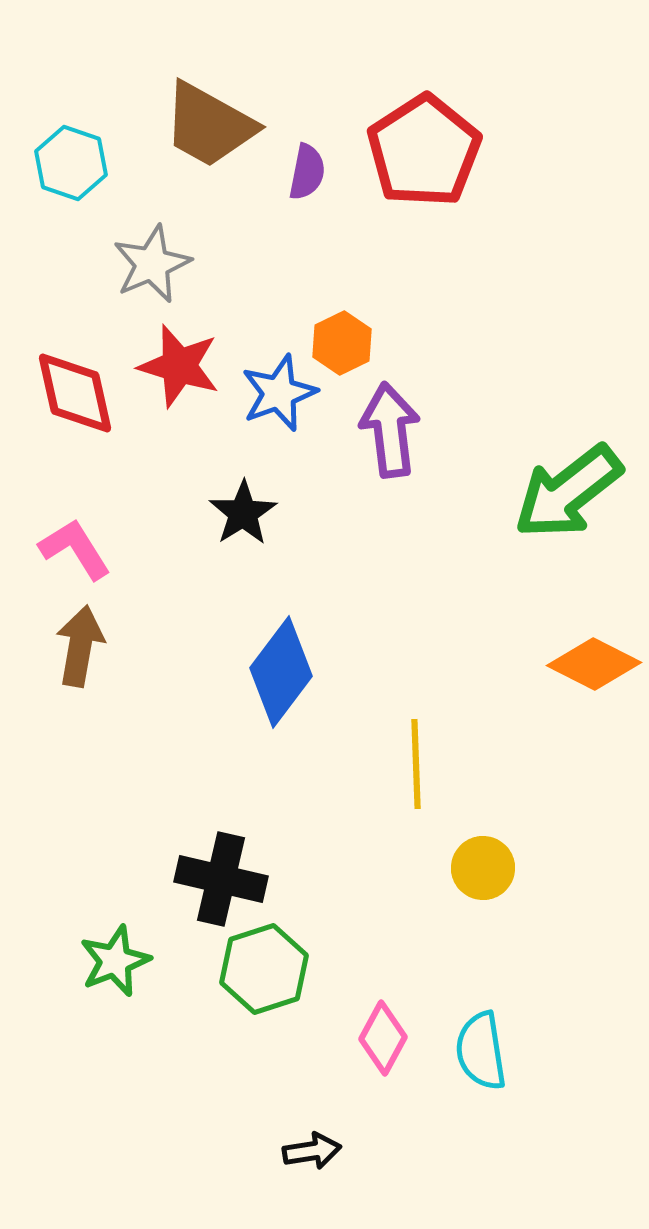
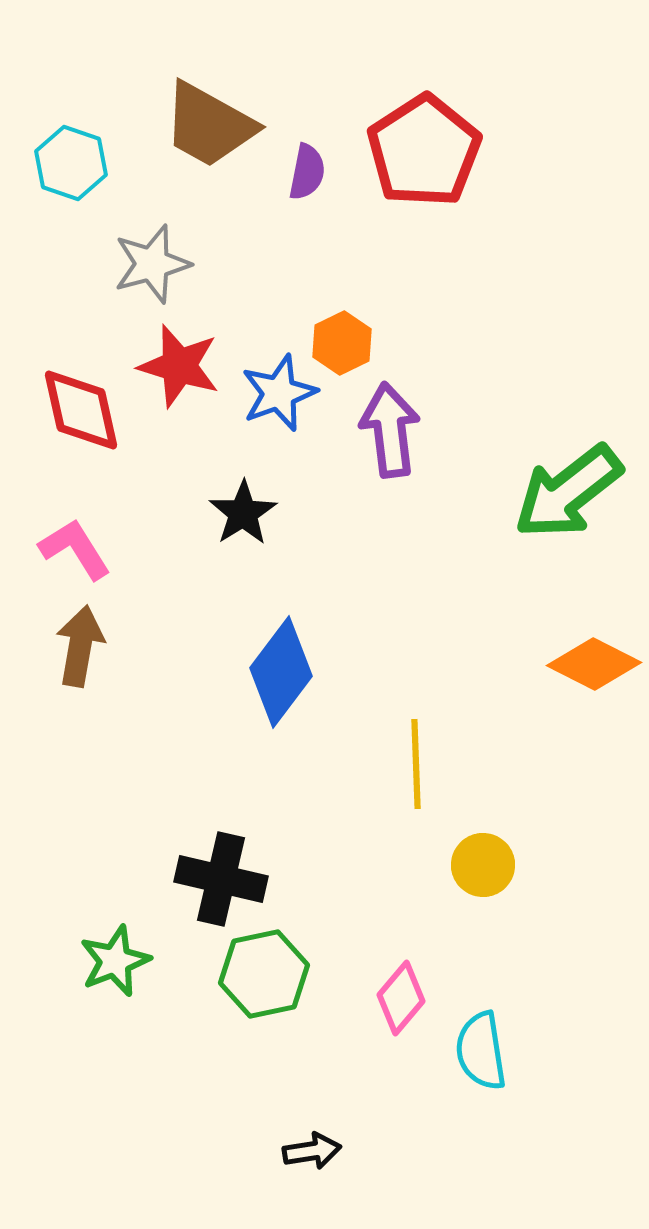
gray star: rotated 8 degrees clockwise
red diamond: moved 6 px right, 17 px down
yellow circle: moved 3 px up
green hexagon: moved 5 px down; rotated 6 degrees clockwise
pink diamond: moved 18 px right, 40 px up; rotated 12 degrees clockwise
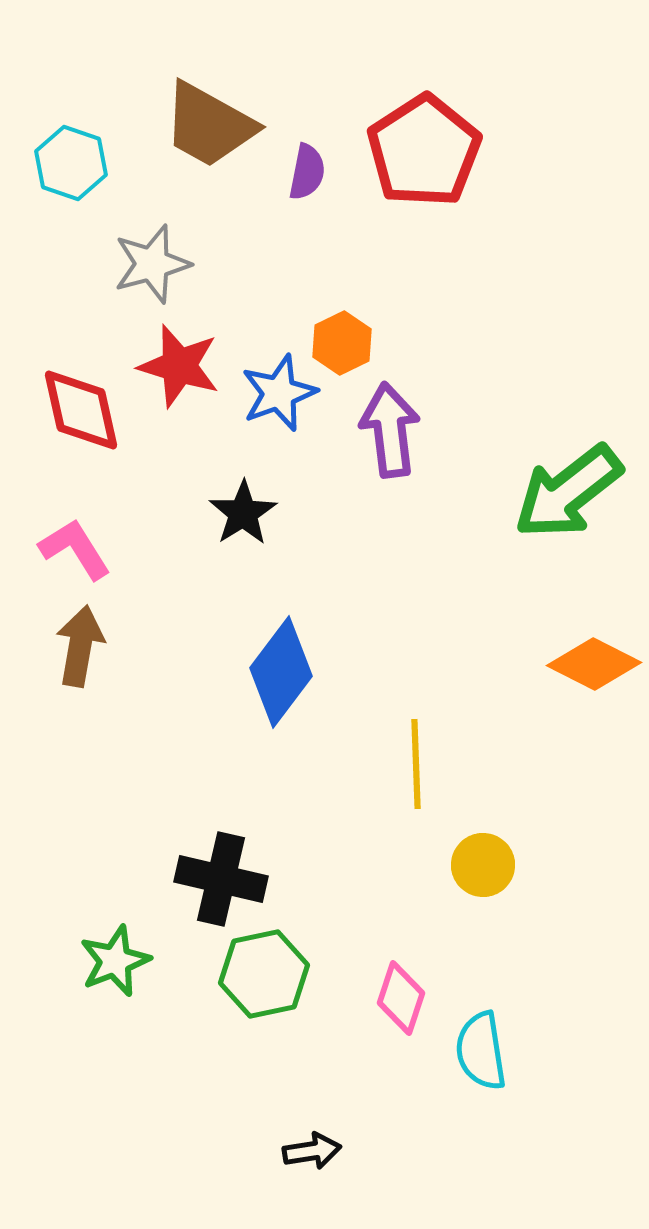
pink diamond: rotated 22 degrees counterclockwise
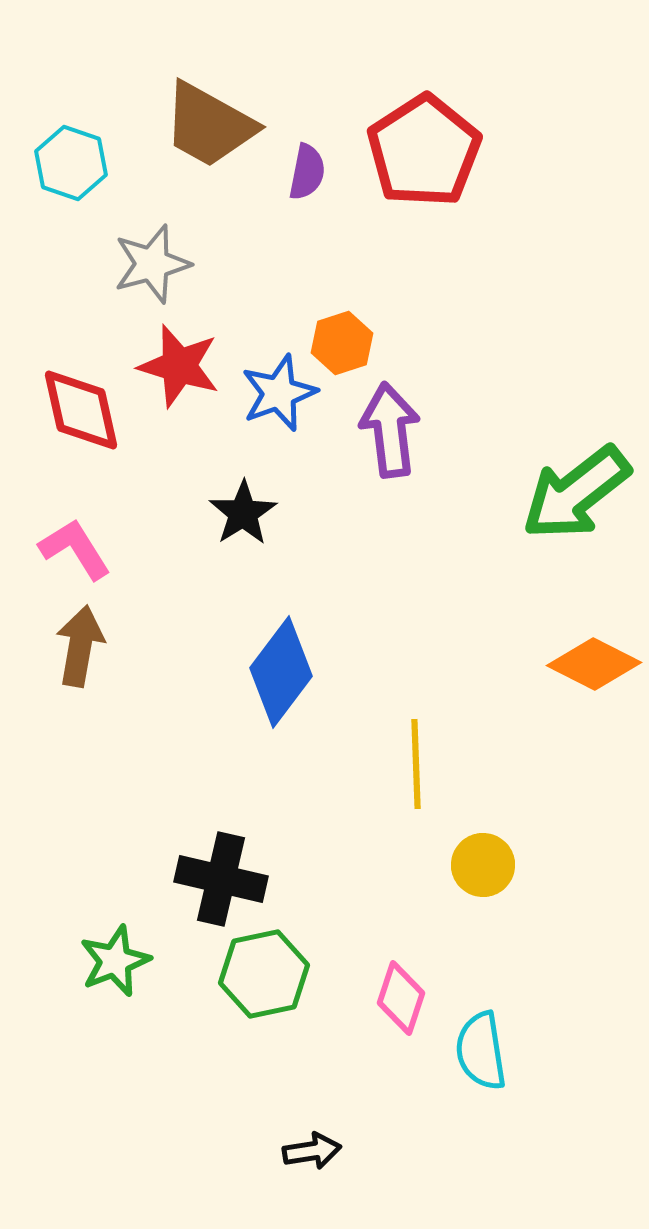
orange hexagon: rotated 8 degrees clockwise
green arrow: moved 8 px right, 1 px down
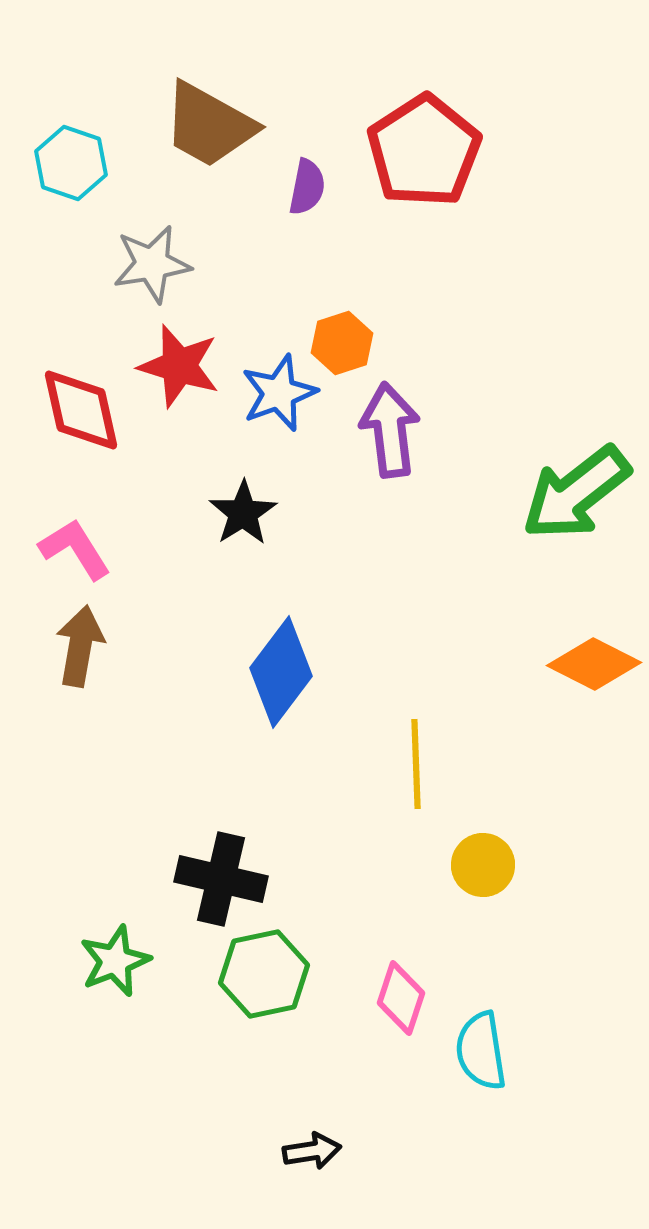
purple semicircle: moved 15 px down
gray star: rotated 6 degrees clockwise
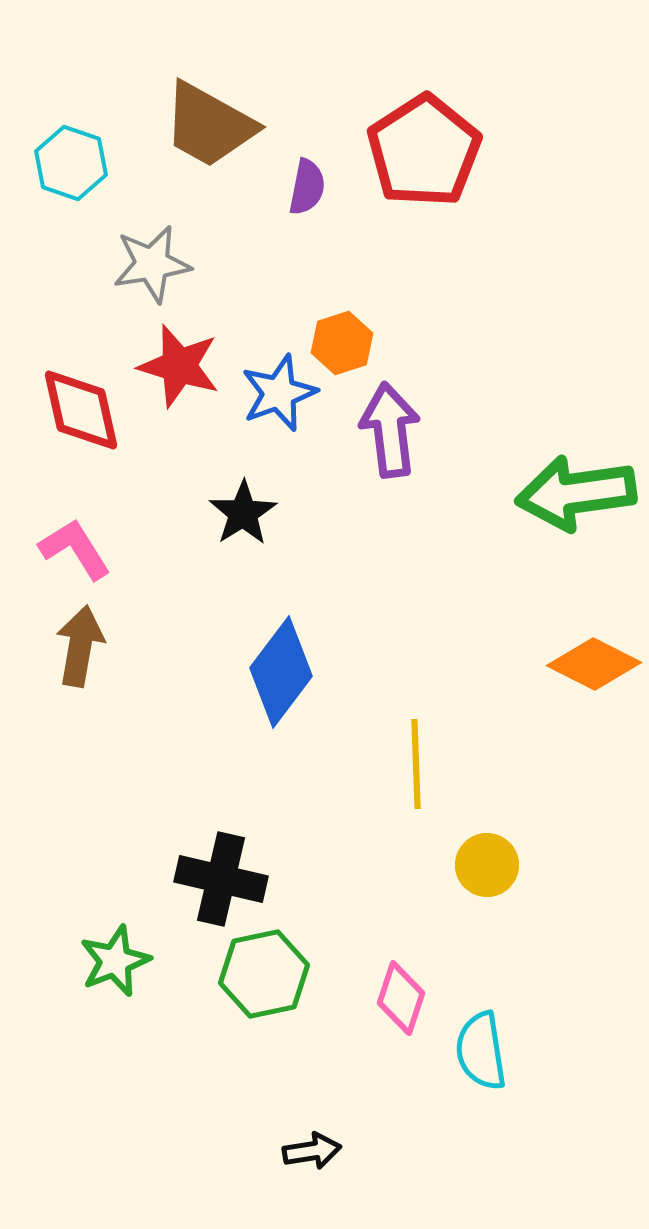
green arrow: rotated 30 degrees clockwise
yellow circle: moved 4 px right
